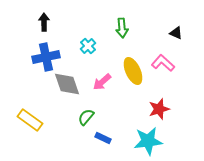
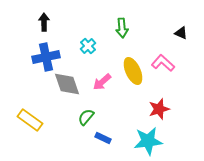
black triangle: moved 5 px right
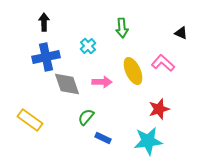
pink arrow: rotated 138 degrees counterclockwise
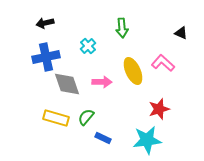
black arrow: moved 1 px right, 1 px down; rotated 102 degrees counterclockwise
yellow rectangle: moved 26 px right, 2 px up; rotated 20 degrees counterclockwise
cyan star: moved 1 px left, 1 px up
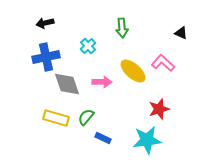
yellow ellipse: rotated 24 degrees counterclockwise
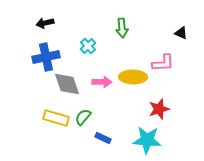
pink L-shape: rotated 135 degrees clockwise
yellow ellipse: moved 6 px down; rotated 40 degrees counterclockwise
green semicircle: moved 3 px left
cyan star: rotated 12 degrees clockwise
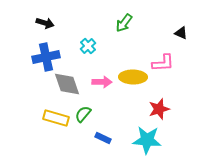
black arrow: rotated 150 degrees counterclockwise
green arrow: moved 2 px right, 5 px up; rotated 42 degrees clockwise
green semicircle: moved 3 px up
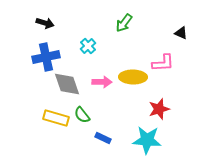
green semicircle: moved 1 px left, 1 px down; rotated 78 degrees counterclockwise
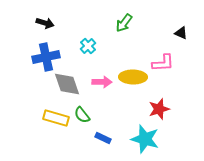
cyan star: moved 2 px left, 1 px up; rotated 12 degrees clockwise
